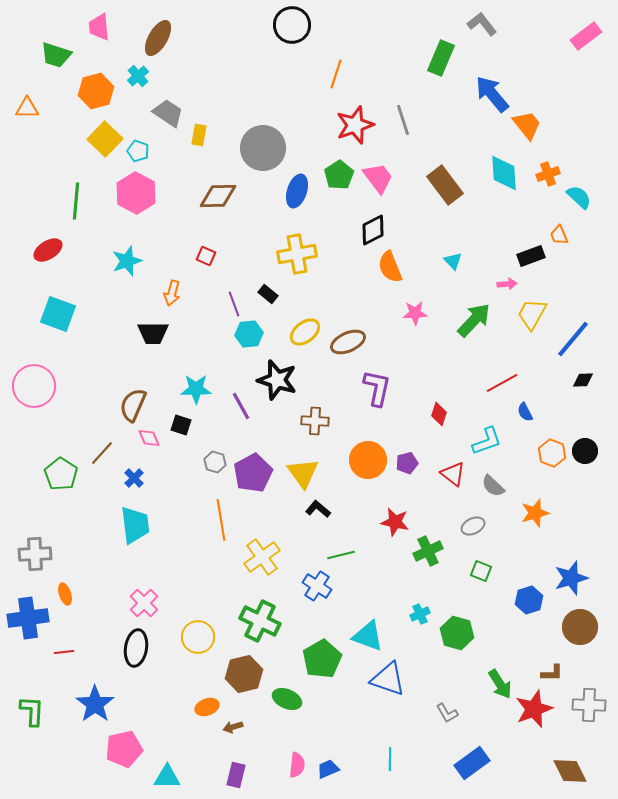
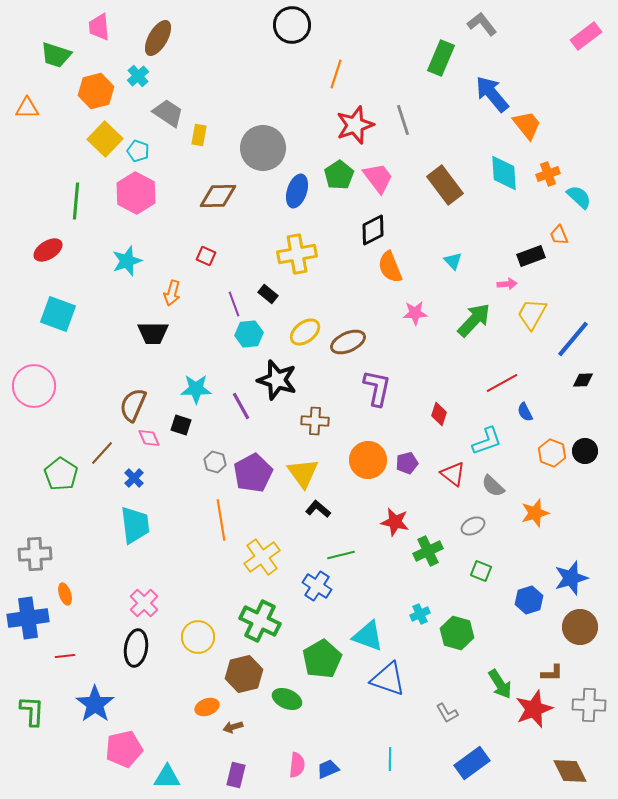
red line at (64, 652): moved 1 px right, 4 px down
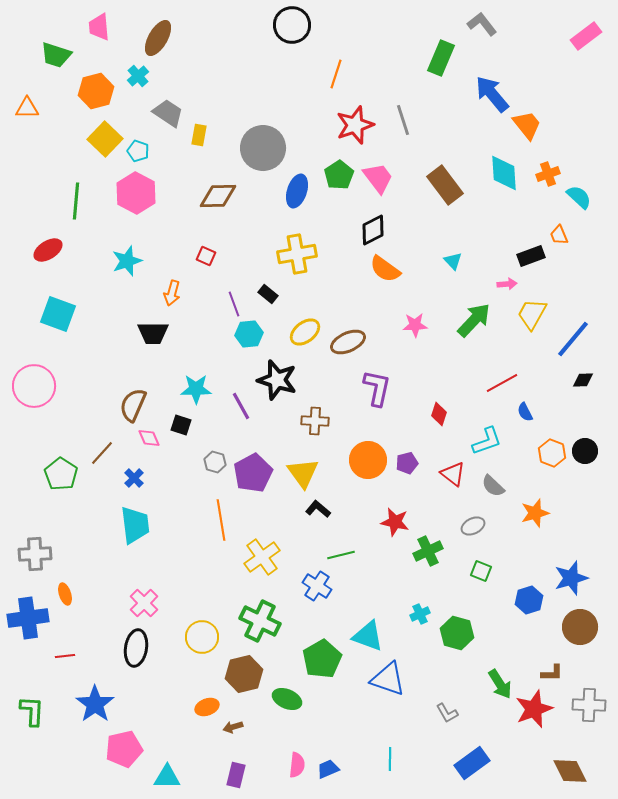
orange semicircle at (390, 267): moved 5 px left, 2 px down; rotated 32 degrees counterclockwise
pink star at (415, 313): moved 12 px down
yellow circle at (198, 637): moved 4 px right
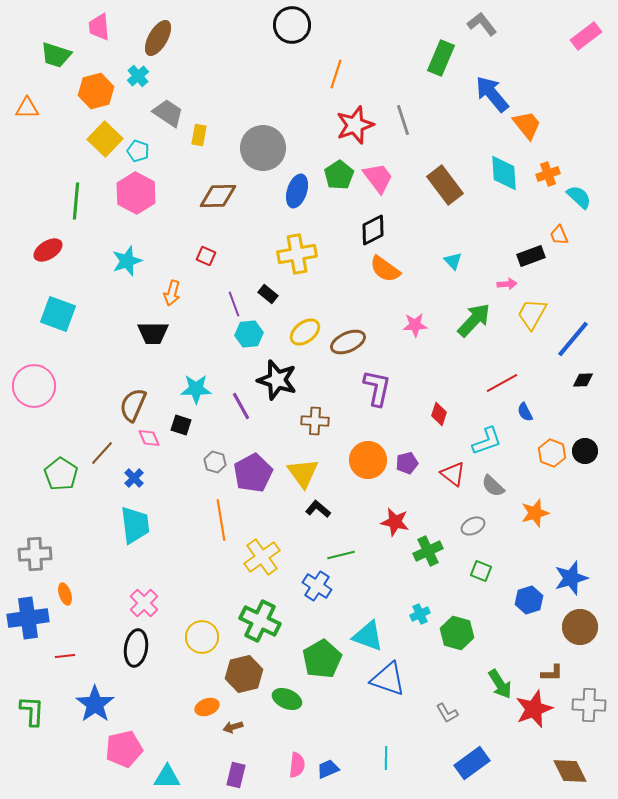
cyan line at (390, 759): moved 4 px left, 1 px up
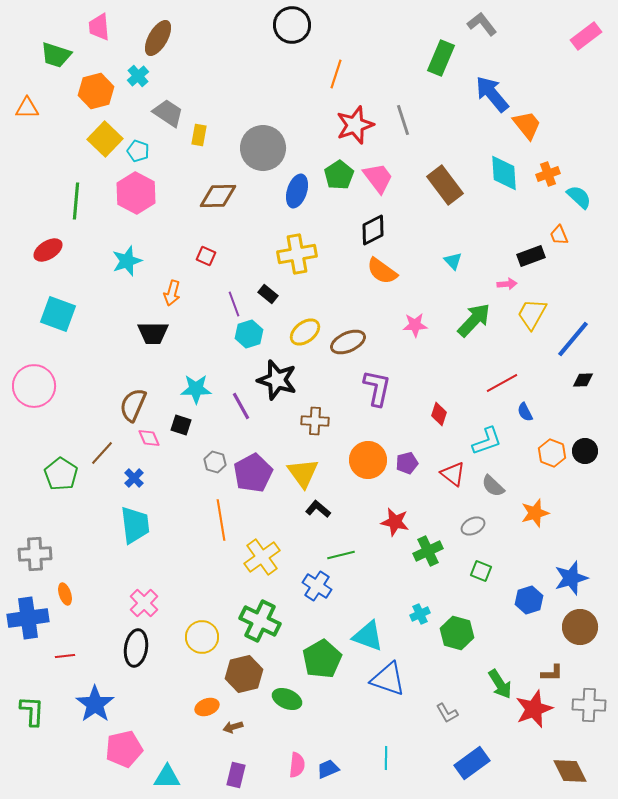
orange semicircle at (385, 269): moved 3 px left, 2 px down
cyan hexagon at (249, 334): rotated 12 degrees counterclockwise
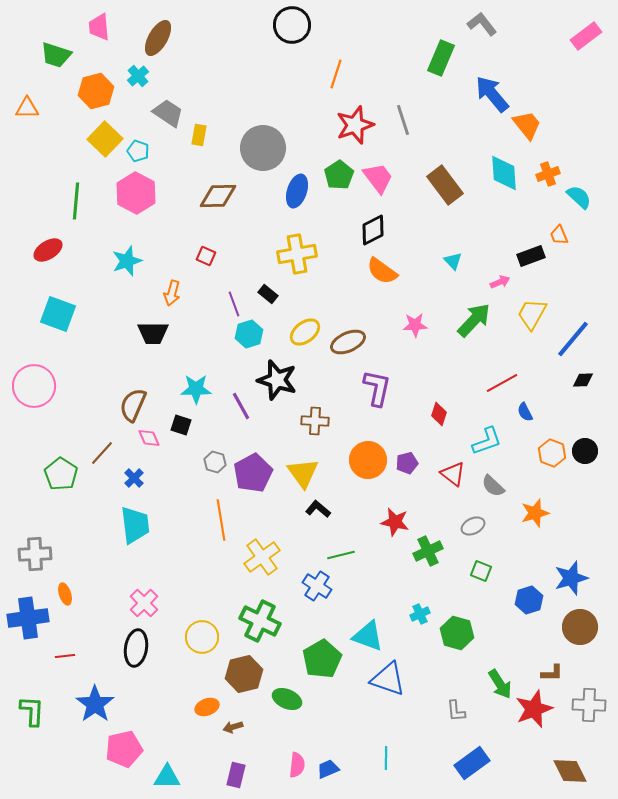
pink arrow at (507, 284): moved 7 px left, 2 px up; rotated 18 degrees counterclockwise
gray L-shape at (447, 713): moved 9 px right, 2 px up; rotated 25 degrees clockwise
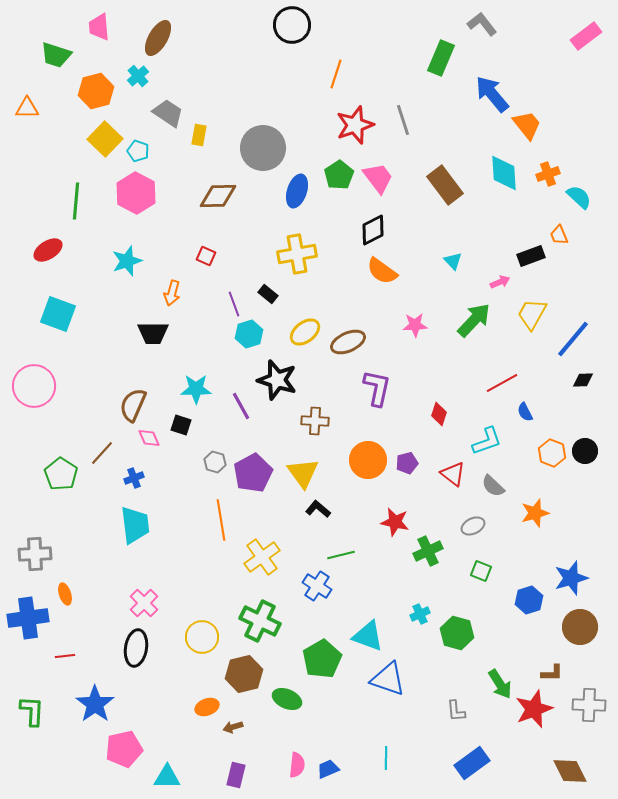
blue cross at (134, 478): rotated 24 degrees clockwise
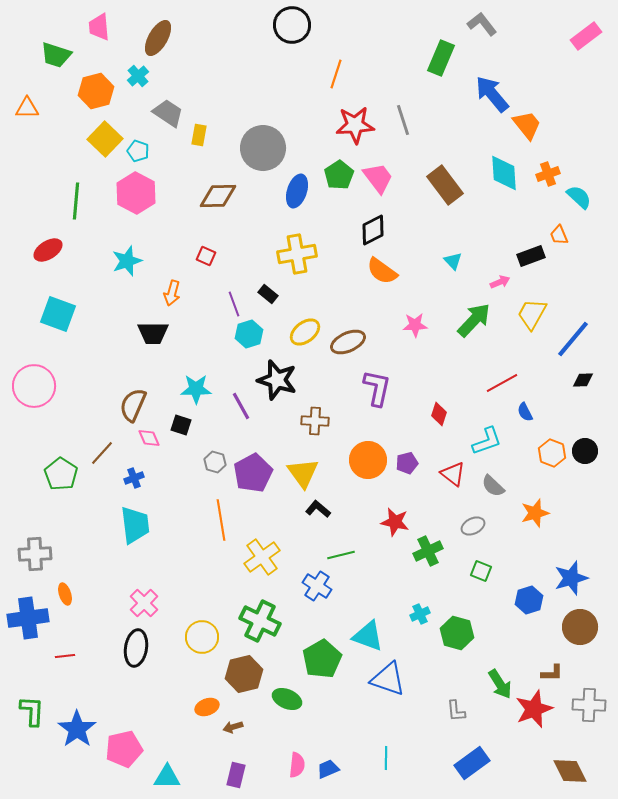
red star at (355, 125): rotated 15 degrees clockwise
blue star at (95, 704): moved 18 px left, 25 px down
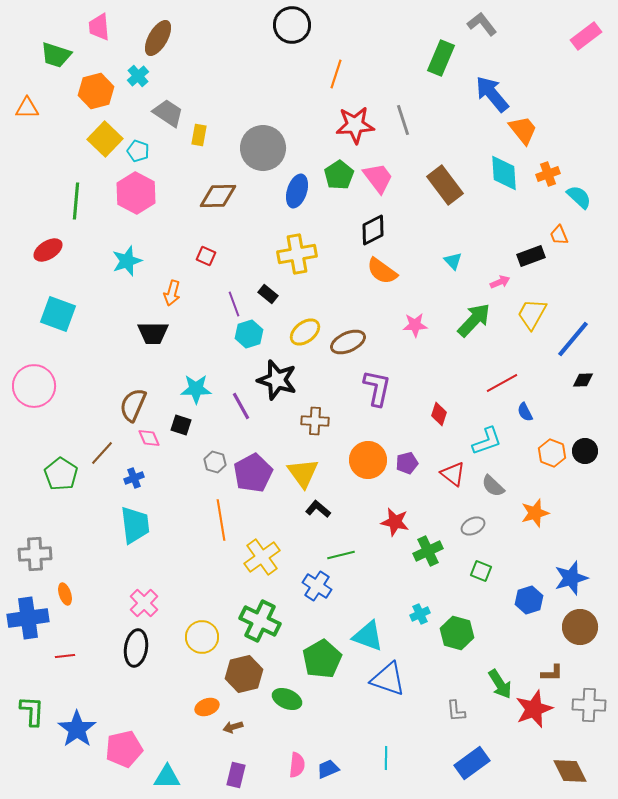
orange trapezoid at (527, 125): moved 4 px left, 5 px down
